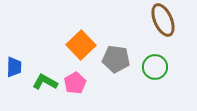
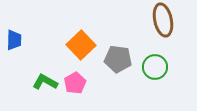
brown ellipse: rotated 12 degrees clockwise
gray pentagon: moved 2 px right
blue trapezoid: moved 27 px up
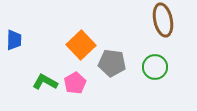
gray pentagon: moved 6 px left, 4 px down
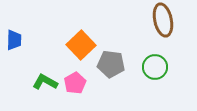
gray pentagon: moved 1 px left, 1 px down
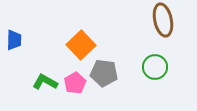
gray pentagon: moved 7 px left, 9 px down
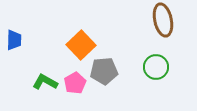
green circle: moved 1 px right
gray pentagon: moved 2 px up; rotated 12 degrees counterclockwise
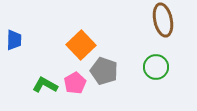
gray pentagon: rotated 24 degrees clockwise
green L-shape: moved 3 px down
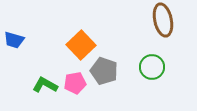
blue trapezoid: rotated 105 degrees clockwise
green circle: moved 4 px left
pink pentagon: rotated 20 degrees clockwise
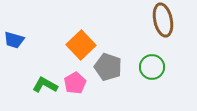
gray pentagon: moved 4 px right, 4 px up
pink pentagon: rotated 20 degrees counterclockwise
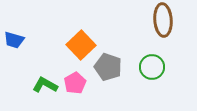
brown ellipse: rotated 8 degrees clockwise
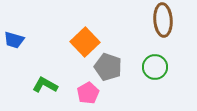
orange square: moved 4 px right, 3 px up
green circle: moved 3 px right
pink pentagon: moved 13 px right, 10 px down
